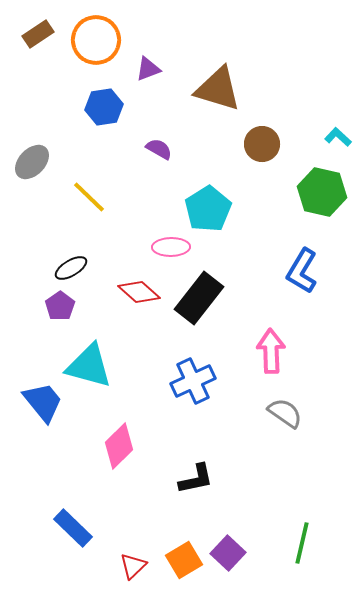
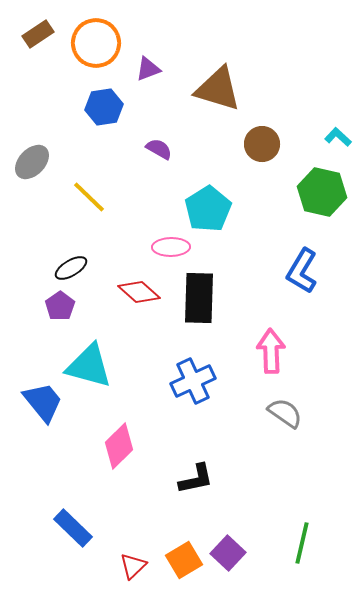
orange circle: moved 3 px down
black rectangle: rotated 36 degrees counterclockwise
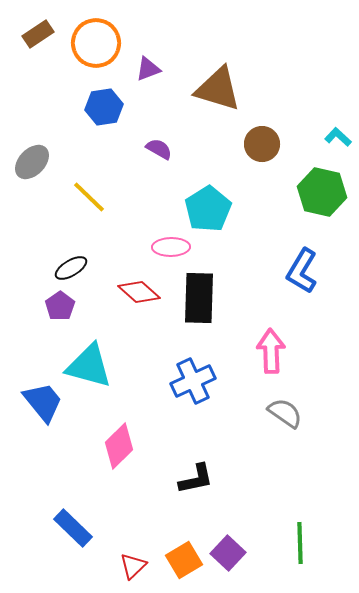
green line: moved 2 px left; rotated 15 degrees counterclockwise
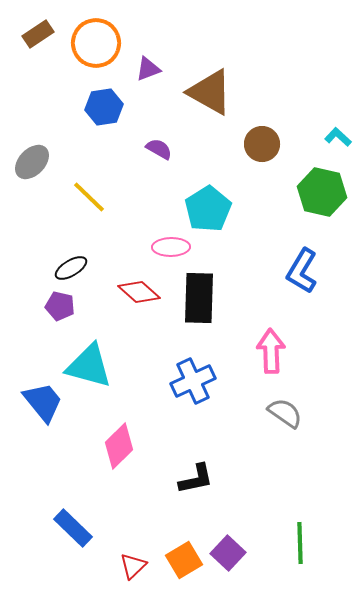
brown triangle: moved 8 px left, 3 px down; rotated 12 degrees clockwise
purple pentagon: rotated 24 degrees counterclockwise
